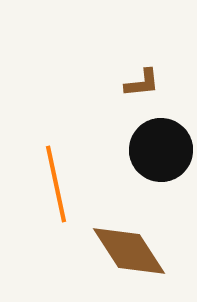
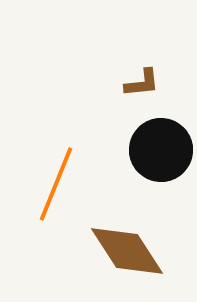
orange line: rotated 34 degrees clockwise
brown diamond: moved 2 px left
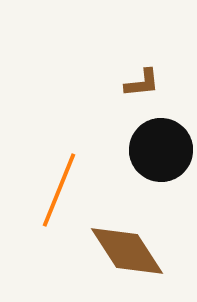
orange line: moved 3 px right, 6 px down
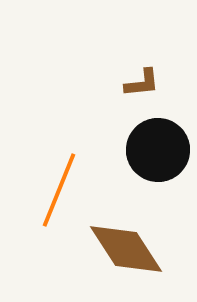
black circle: moved 3 px left
brown diamond: moved 1 px left, 2 px up
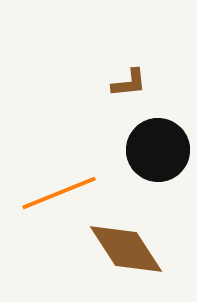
brown L-shape: moved 13 px left
orange line: moved 3 px down; rotated 46 degrees clockwise
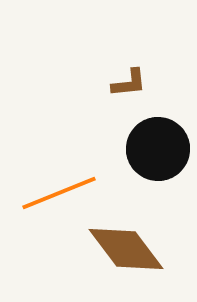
black circle: moved 1 px up
brown diamond: rotated 4 degrees counterclockwise
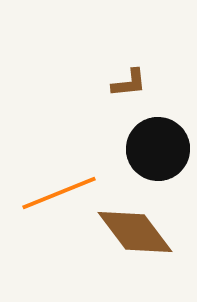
brown diamond: moved 9 px right, 17 px up
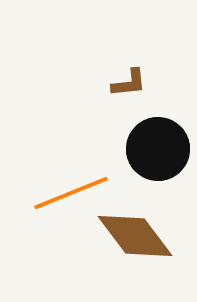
orange line: moved 12 px right
brown diamond: moved 4 px down
